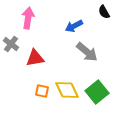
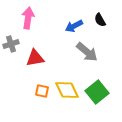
black semicircle: moved 4 px left, 8 px down
gray cross: rotated 35 degrees clockwise
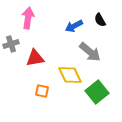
gray arrow: moved 3 px right
yellow diamond: moved 3 px right, 15 px up
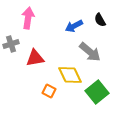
orange square: moved 7 px right; rotated 16 degrees clockwise
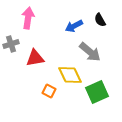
green square: rotated 15 degrees clockwise
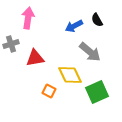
black semicircle: moved 3 px left
